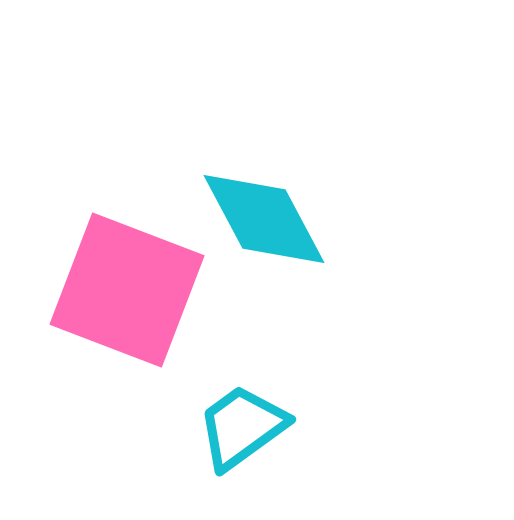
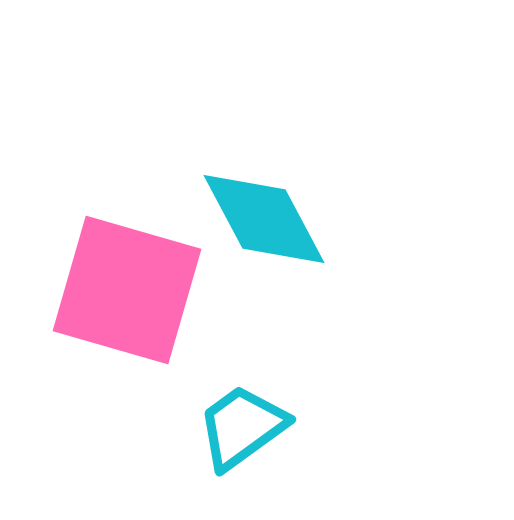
pink square: rotated 5 degrees counterclockwise
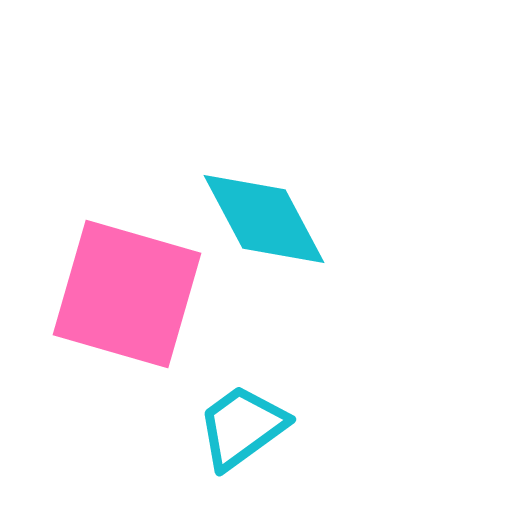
pink square: moved 4 px down
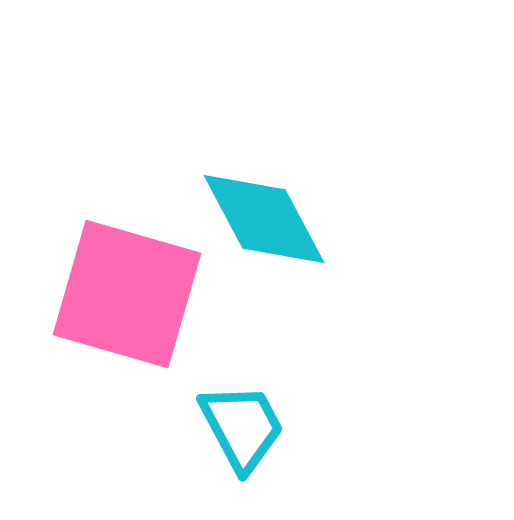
cyan trapezoid: rotated 98 degrees clockwise
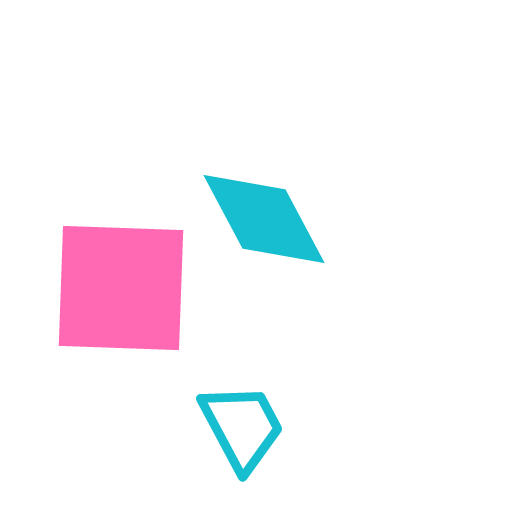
pink square: moved 6 px left, 6 px up; rotated 14 degrees counterclockwise
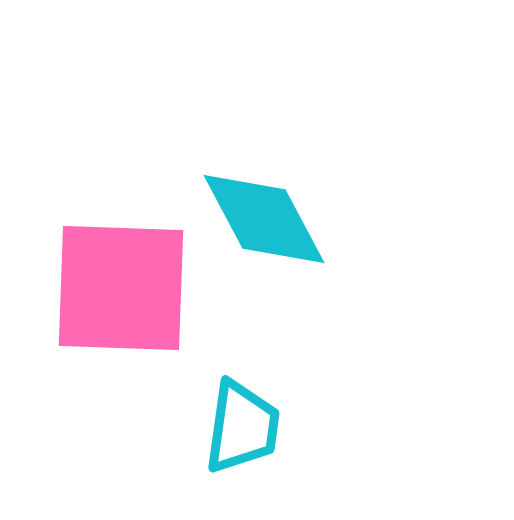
cyan trapezoid: rotated 36 degrees clockwise
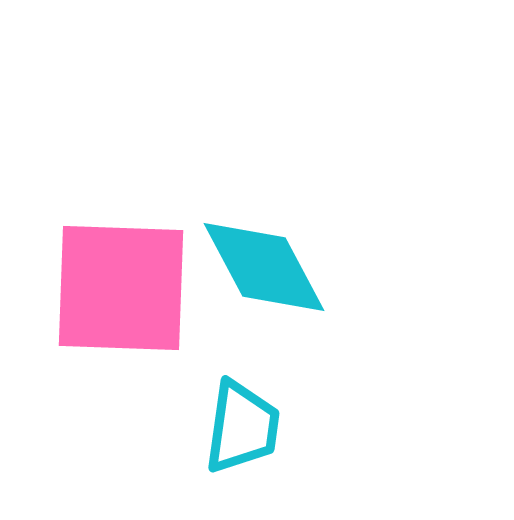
cyan diamond: moved 48 px down
